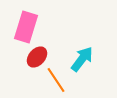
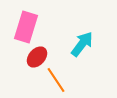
cyan arrow: moved 15 px up
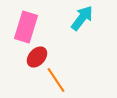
cyan arrow: moved 26 px up
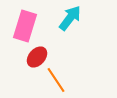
cyan arrow: moved 12 px left
pink rectangle: moved 1 px left, 1 px up
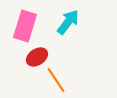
cyan arrow: moved 2 px left, 4 px down
red ellipse: rotated 15 degrees clockwise
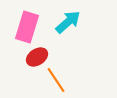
cyan arrow: rotated 12 degrees clockwise
pink rectangle: moved 2 px right, 1 px down
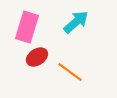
cyan arrow: moved 8 px right
orange line: moved 14 px right, 8 px up; rotated 20 degrees counterclockwise
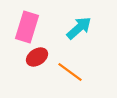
cyan arrow: moved 3 px right, 6 px down
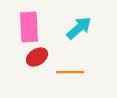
pink rectangle: moved 2 px right; rotated 20 degrees counterclockwise
orange line: rotated 36 degrees counterclockwise
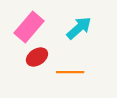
pink rectangle: rotated 44 degrees clockwise
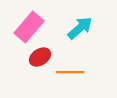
cyan arrow: moved 1 px right
red ellipse: moved 3 px right
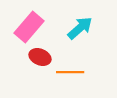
red ellipse: rotated 55 degrees clockwise
